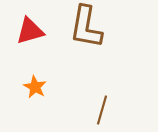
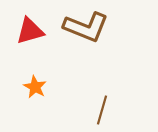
brown L-shape: rotated 78 degrees counterclockwise
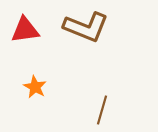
red triangle: moved 5 px left, 1 px up; rotated 8 degrees clockwise
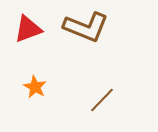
red triangle: moved 3 px right, 1 px up; rotated 12 degrees counterclockwise
brown line: moved 10 px up; rotated 28 degrees clockwise
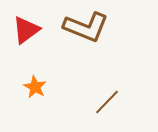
red triangle: moved 2 px left, 1 px down; rotated 16 degrees counterclockwise
brown line: moved 5 px right, 2 px down
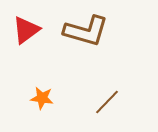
brown L-shape: moved 4 px down; rotated 6 degrees counterclockwise
orange star: moved 7 px right, 11 px down; rotated 20 degrees counterclockwise
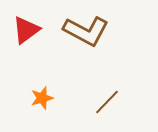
brown L-shape: rotated 12 degrees clockwise
orange star: rotated 25 degrees counterclockwise
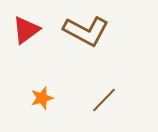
brown line: moved 3 px left, 2 px up
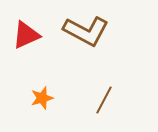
red triangle: moved 5 px down; rotated 12 degrees clockwise
brown line: rotated 16 degrees counterclockwise
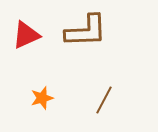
brown L-shape: rotated 30 degrees counterclockwise
